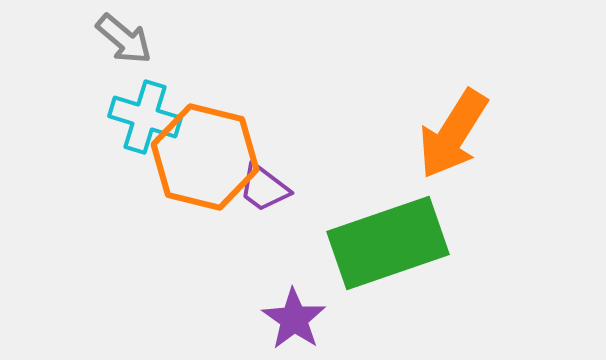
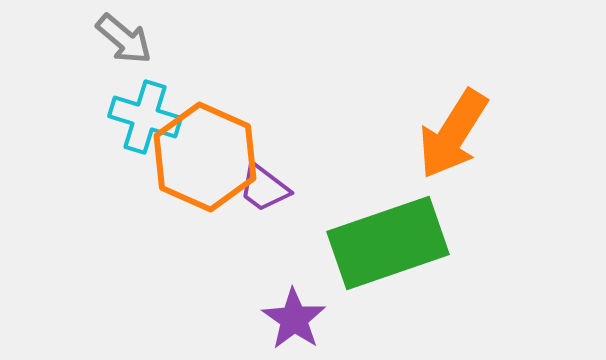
orange hexagon: rotated 10 degrees clockwise
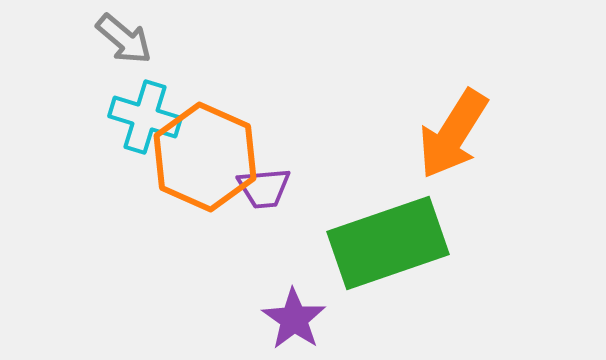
purple trapezoid: rotated 42 degrees counterclockwise
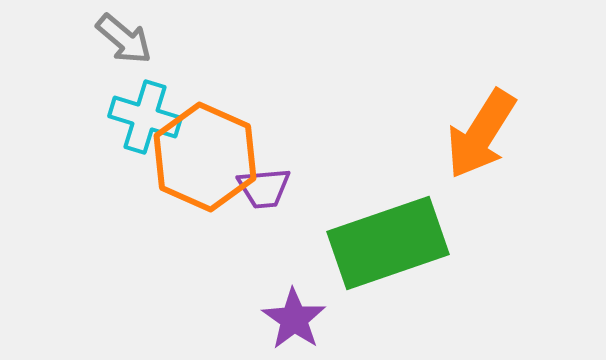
orange arrow: moved 28 px right
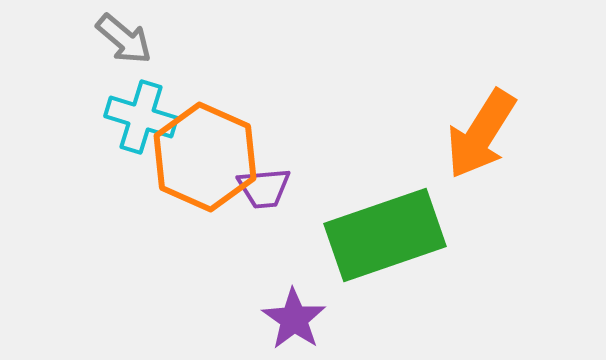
cyan cross: moved 4 px left
green rectangle: moved 3 px left, 8 px up
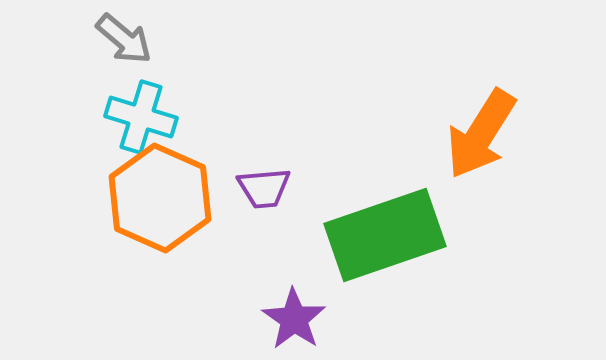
orange hexagon: moved 45 px left, 41 px down
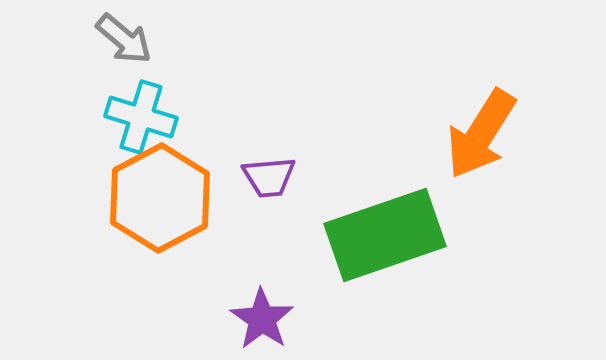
purple trapezoid: moved 5 px right, 11 px up
orange hexagon: rotated 8 degrees clockwise
purple star: moved 32 px left
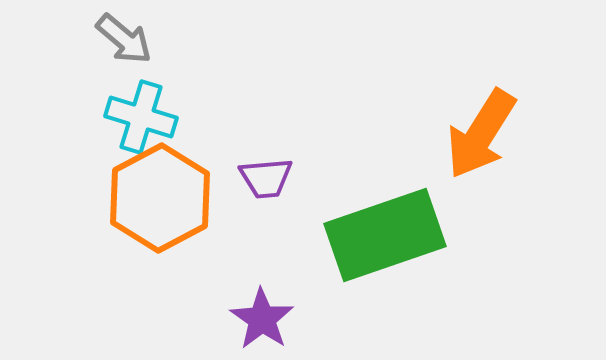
purple trapezoid: moved 3 px left, 1 px down
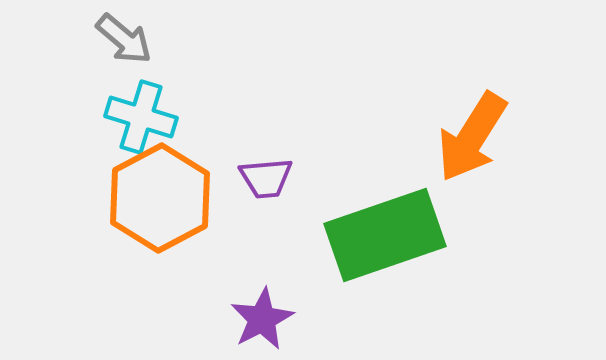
orange arrow: moved 9 px left, 3 px down
purple star: rotated 10 degrees clockwise
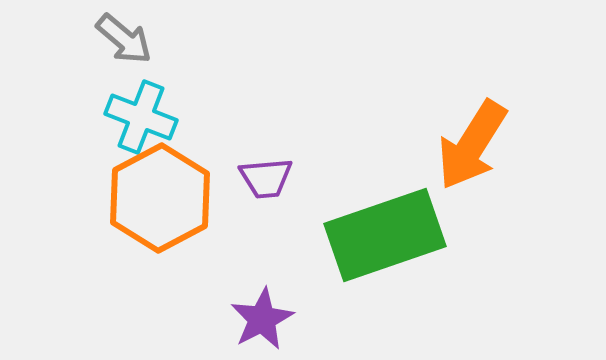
cyan cross: rotated 4 degrees clockwise
orange arrow: moved 8 px down
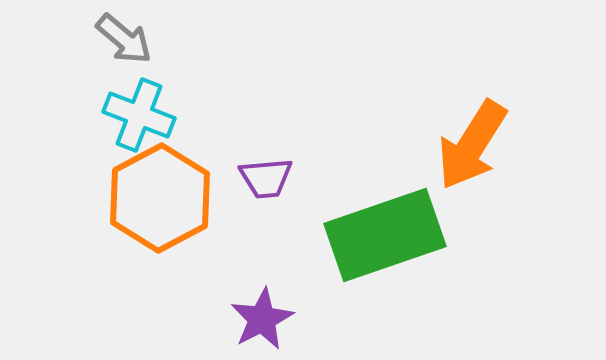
cyan cross: moved 2 px left, 2 px up
